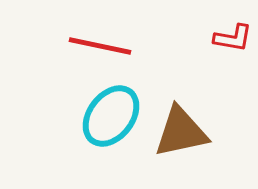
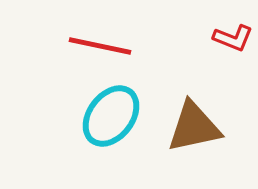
red L-shape: rotated 12 degrees clockwise
brown triangle: moved 13 px right, 5 px up
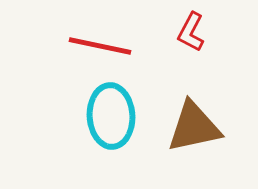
red L-shape: moved 42 px left, 6 px up; rotated 96 degrees clockwise
cyan ellipse: rotated 40 degrees counterclockwise
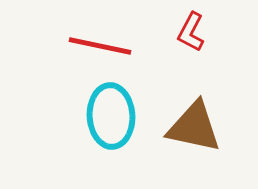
brown triangle: rotated 24 degrees clockwise
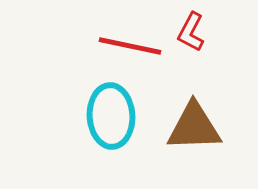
red line: moved 30 px right
brown triangle: rotated 14 degrees counterclockwise
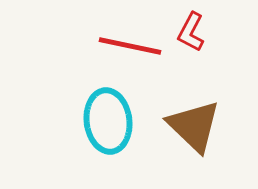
cyan ellipse: moved 3 px left, 5 px down; rotated 4 degrees counterclockwise
brown triangle: moved 1 px up; rotated 46 degrees clockwise
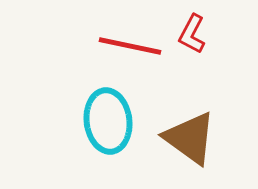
red L-shape: moved 1 px right, 2 px down
brown triangle: moved 4 px left, 12 px down; rotated 8 degrees counterclockwise
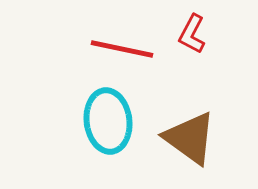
red line: moved 8 px left, 3 px down
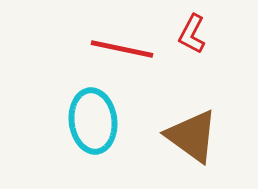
cyan ellipse: moved 15 px left
brown triangle: moved 2 px right, 2 px up
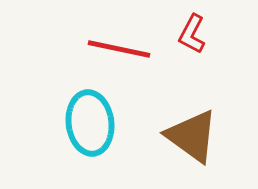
red line: moved 3 px left
cyan ellipse: moved 3 px left, 2 px down
